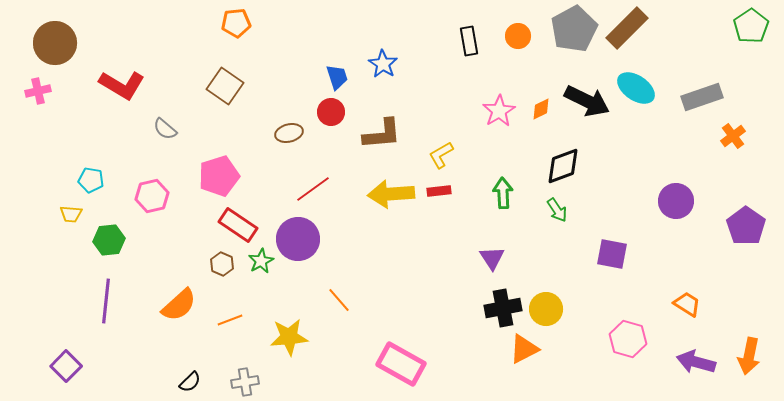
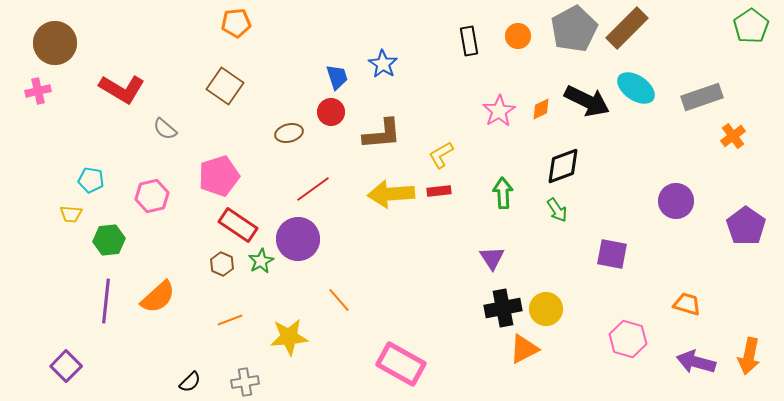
red L-shape at (122, 85): moved 4 px down
orange trapezoid at (687, 304): rotated 16 degrees counterclockwise
orange semicircle at (179, 305): moved 21 px left, 8 px up
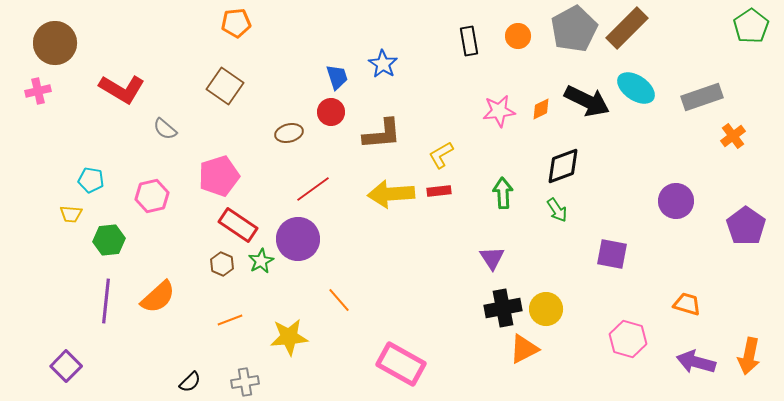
pink star at (499, 111): rotated 24 degrees clockwise
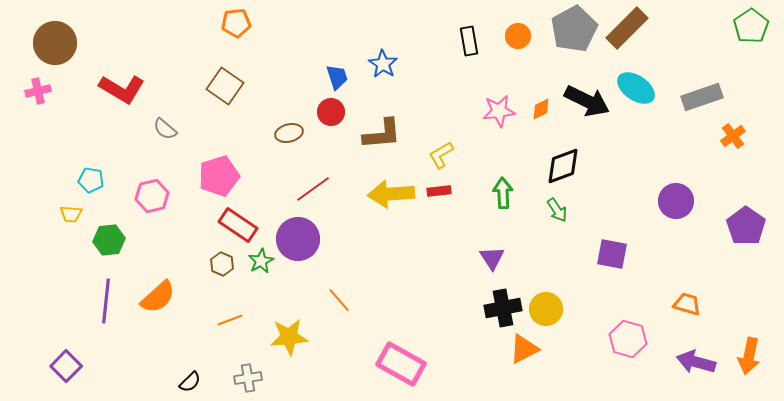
gray cross at (245, 382): moved 3 px right, 4 px up
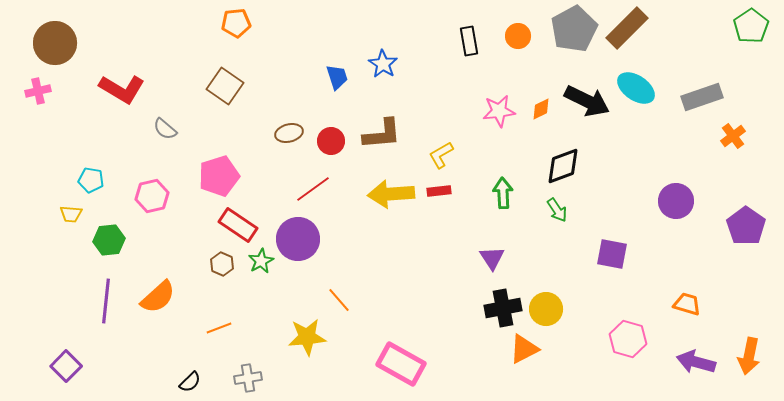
red circle at (331, 112): moved 29 px down
orange line at (230, 320): moved 11 px left, 8 px down
yellow star at (289, 337): moved 18 px right
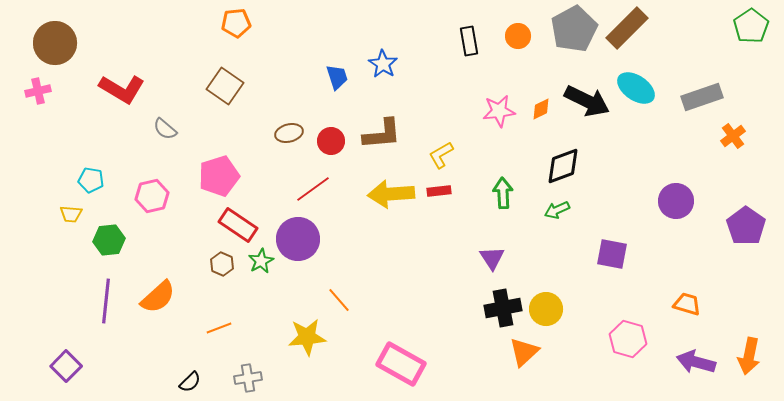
green arrow at (557, 210): rotated 100 degrees clockwise
orange triangle at (524, 349): moved 3 px down; rotated 16 degrees counterclockwise
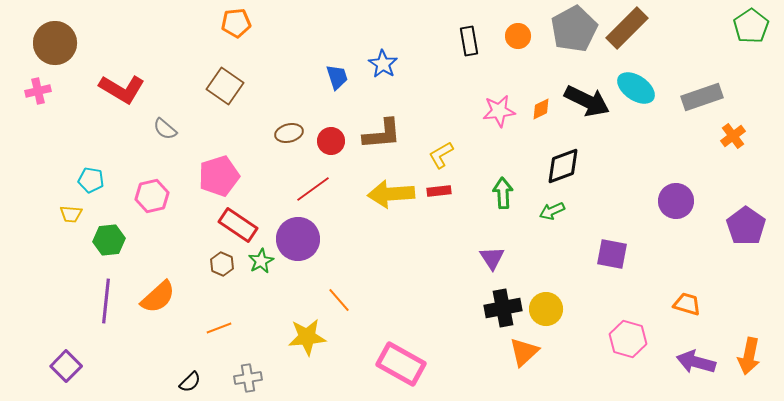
green arrow at (557, 210): moved 5 px left, 1 px down
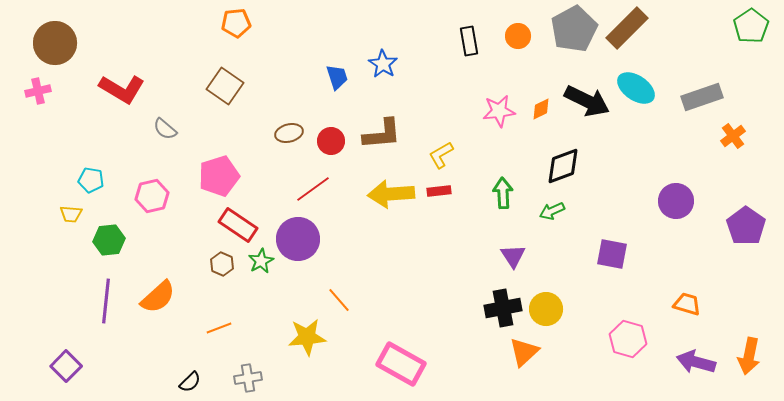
purple triangle at (492, 258): moved 21 px right, 2 px up
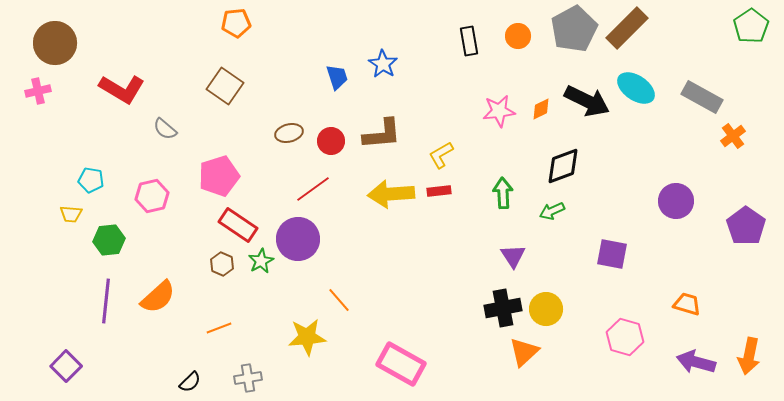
gray rectangle at (702, 97): rotated 48 degrees clockwise
pink hexagon at (628, 339): moved 3 px left, 2 px up
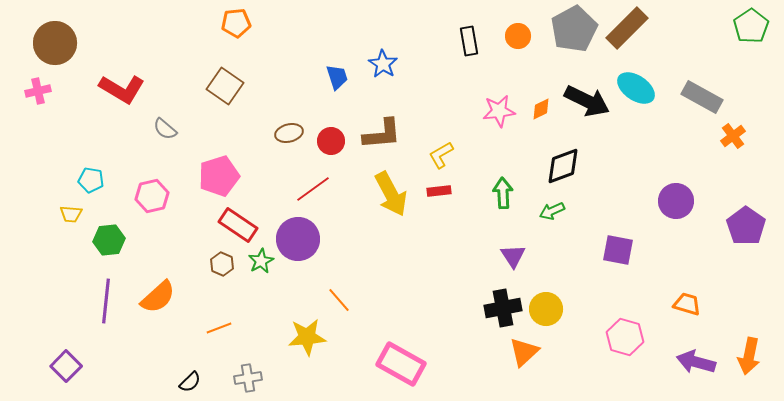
yellow arrow at (391, 194): rotated 114 degrees counterclockwise
purple square at (612, 254): moved 6 px right, 4 px up
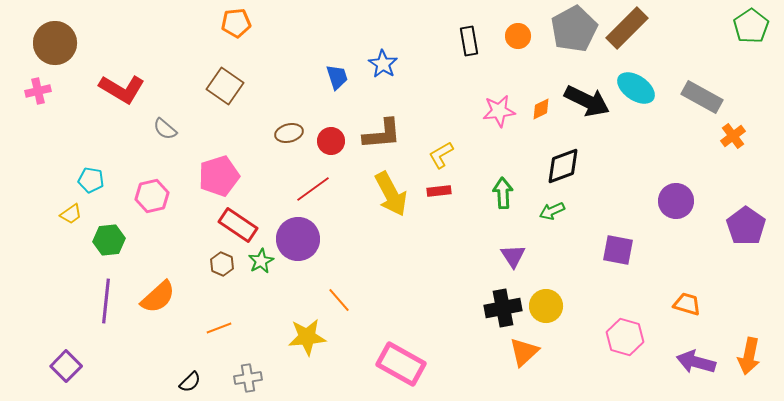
yellow trapezoid at (71, 214): rotated 40 degrees counterclockwise
yellow circle at (546, 309): moved 3 px up
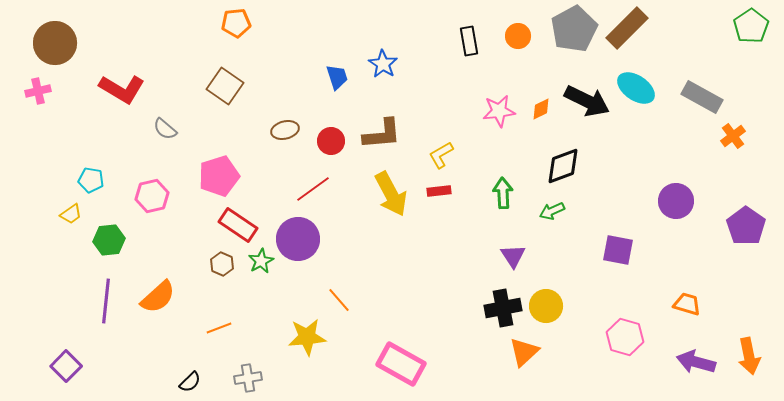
brown ellipse at (289, 133): moved 4 px left, 3 px up
orange arrow at (749, 356): rotated 24 degrees counterclockwise
